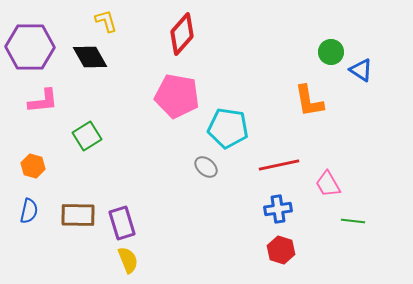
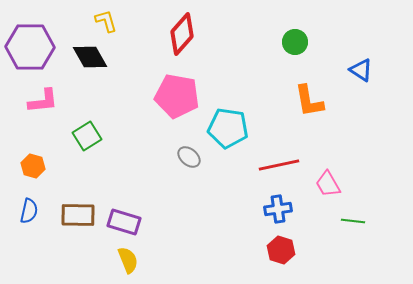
green circle: moved 36 px left, 10 px up
gray ellipse: moved 17 px left, 10 px up
purple rectangle: moved 2 px right, 1 px up; rotated 56 degrees counterclockwise
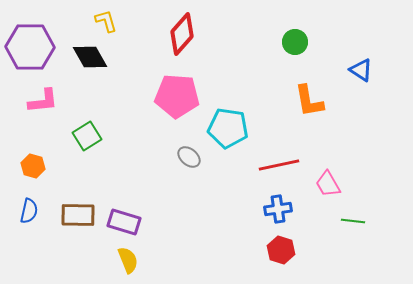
pink pentagon: rotated 6 degrees counterclockwise
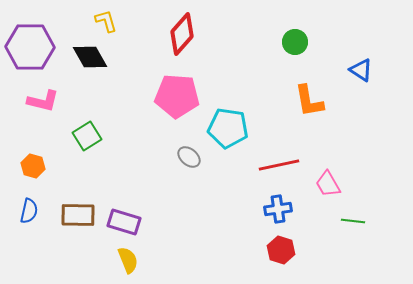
pink L-shape: rotated 20 degrees clockwise
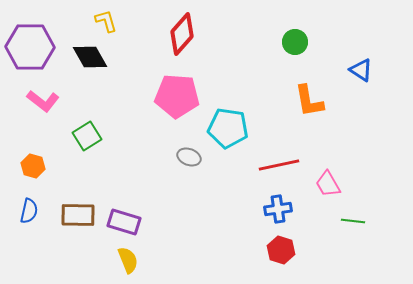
pink L-shape: rotated 24 degrees clockwise
gray ellipse: rotated 20 degrees counterclockwise
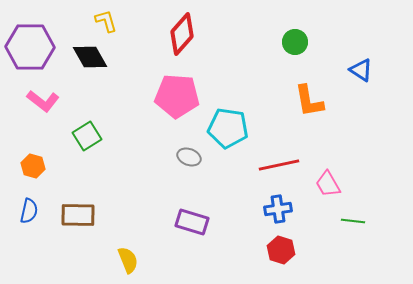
purple rectangle: moved 68 px right
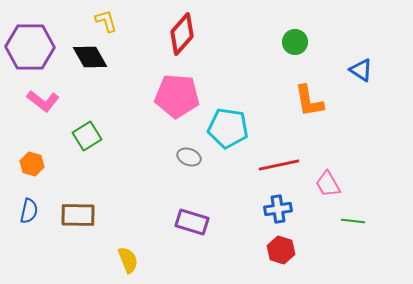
orange hexagon: moved 1 px left, 2 px up
